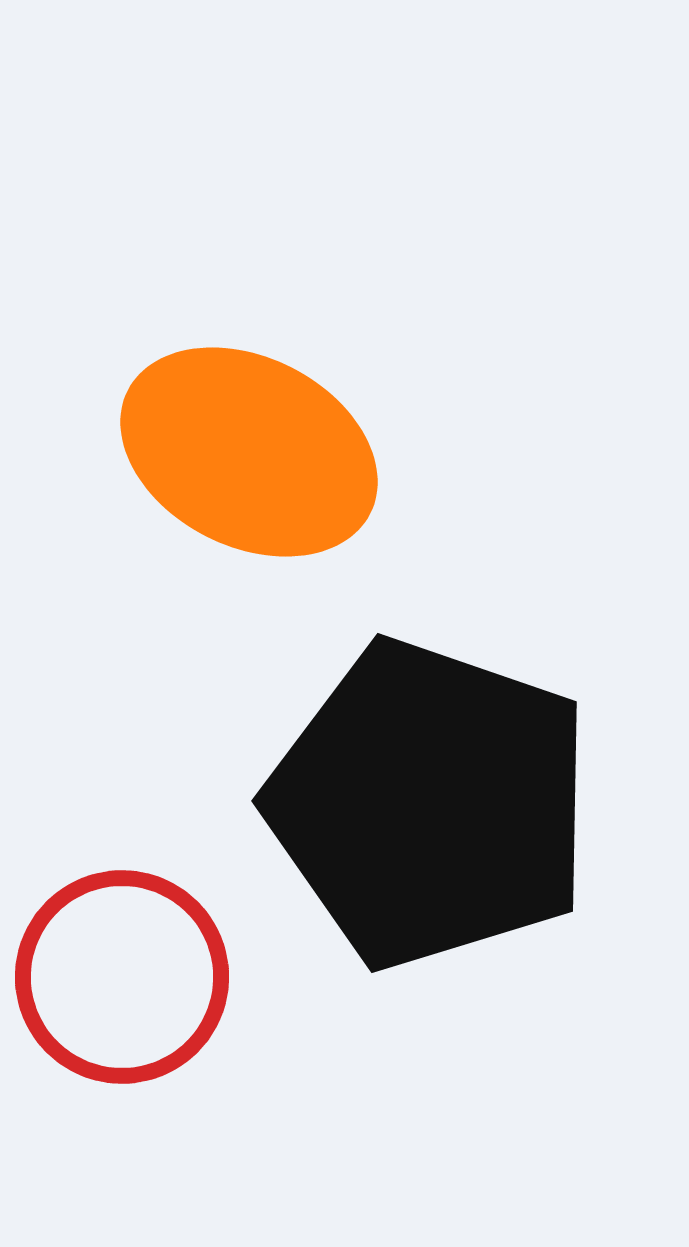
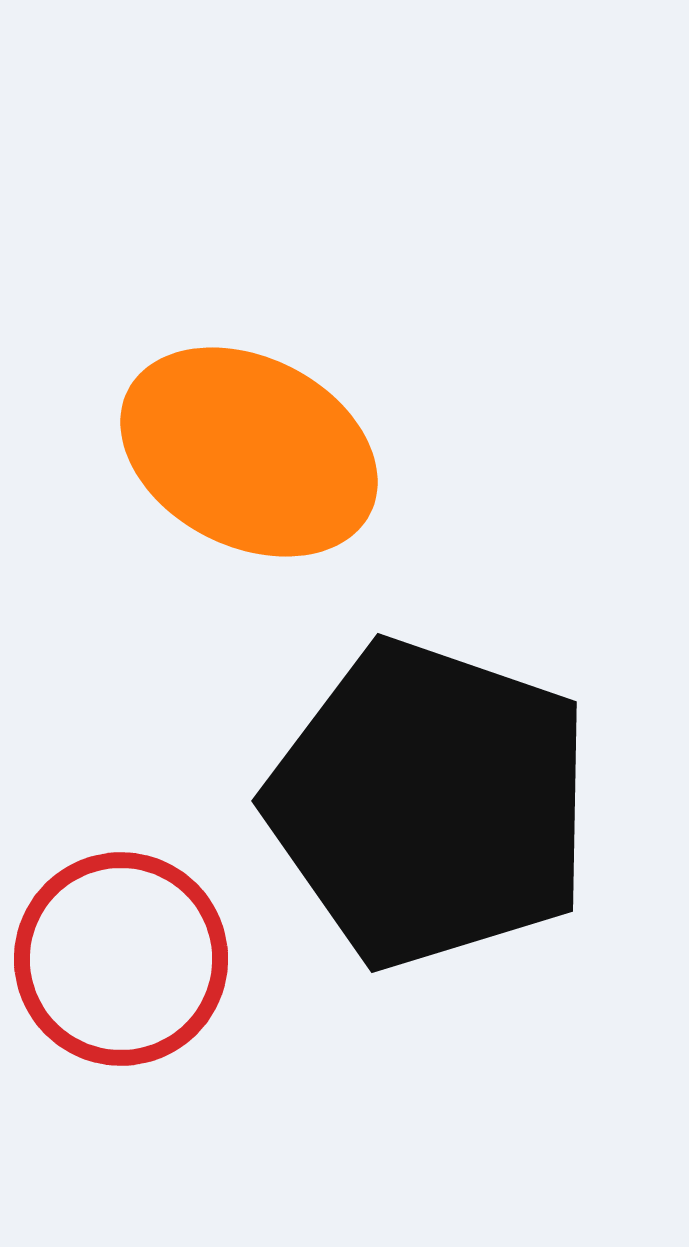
red circle: moved 1 px left, 18 px up
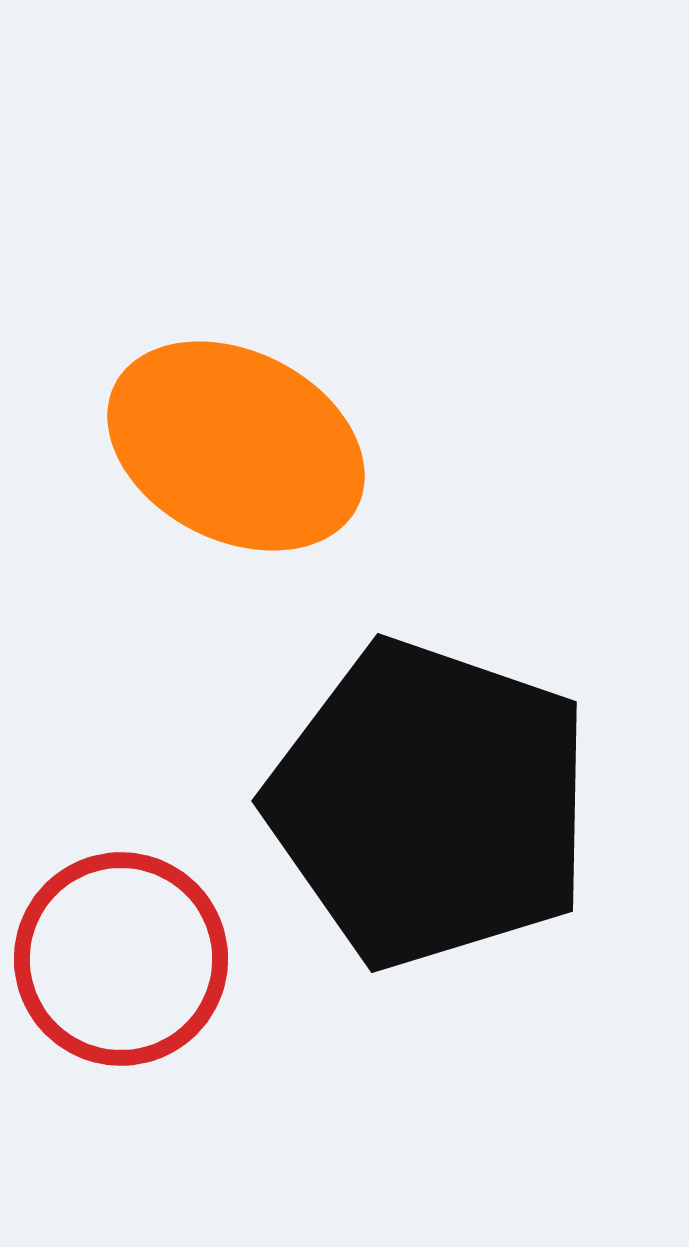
orange ellipse: moved 13 px left, 6 px up
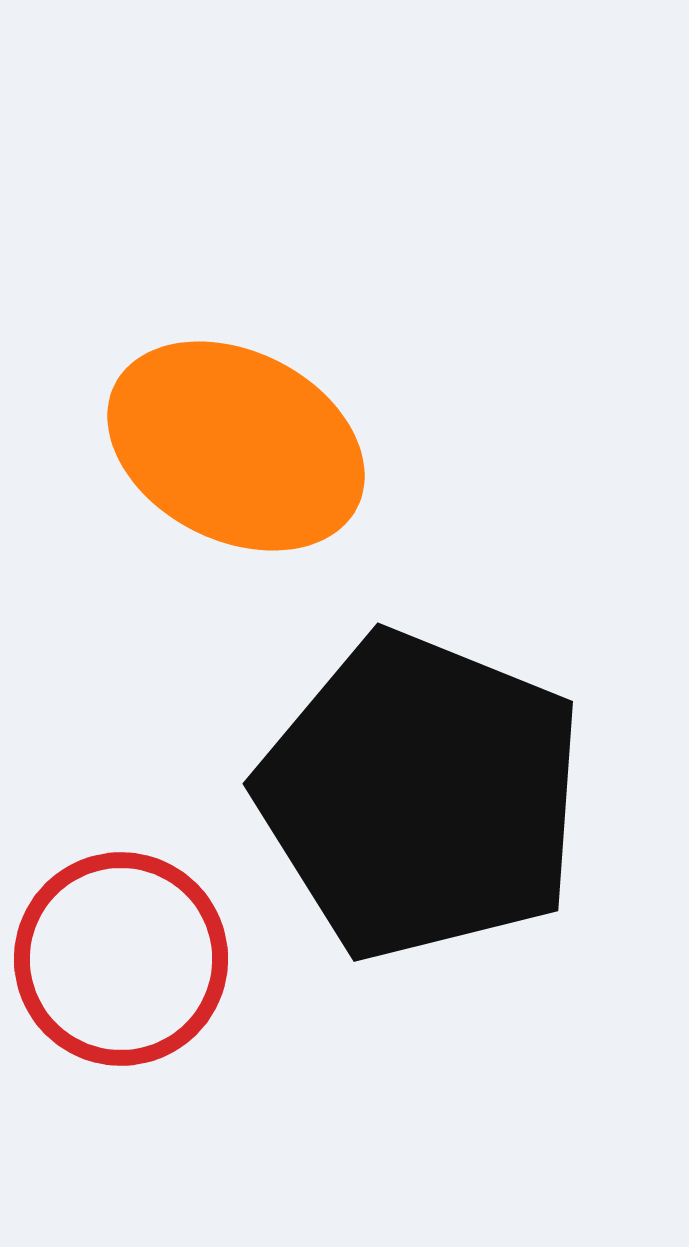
black pentagon: moved 9 px left, 8 px up; rotated 3 degrees clockwise
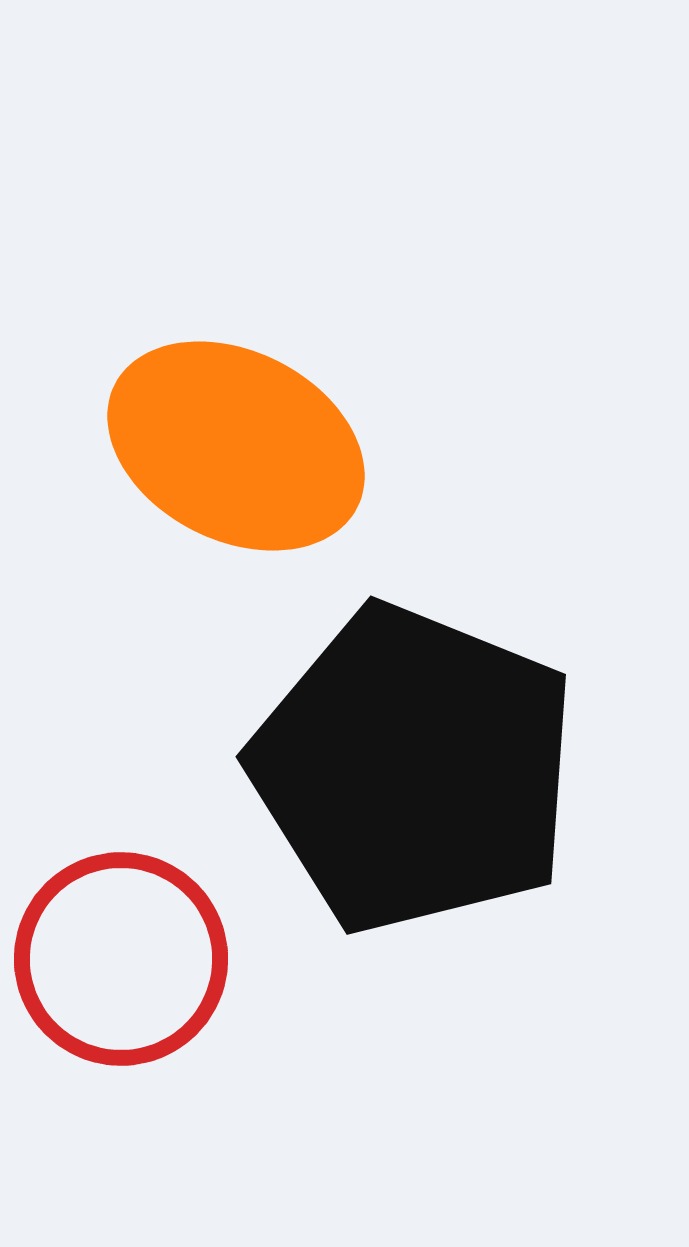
black pentagon: moved 7 px left, 27 px up
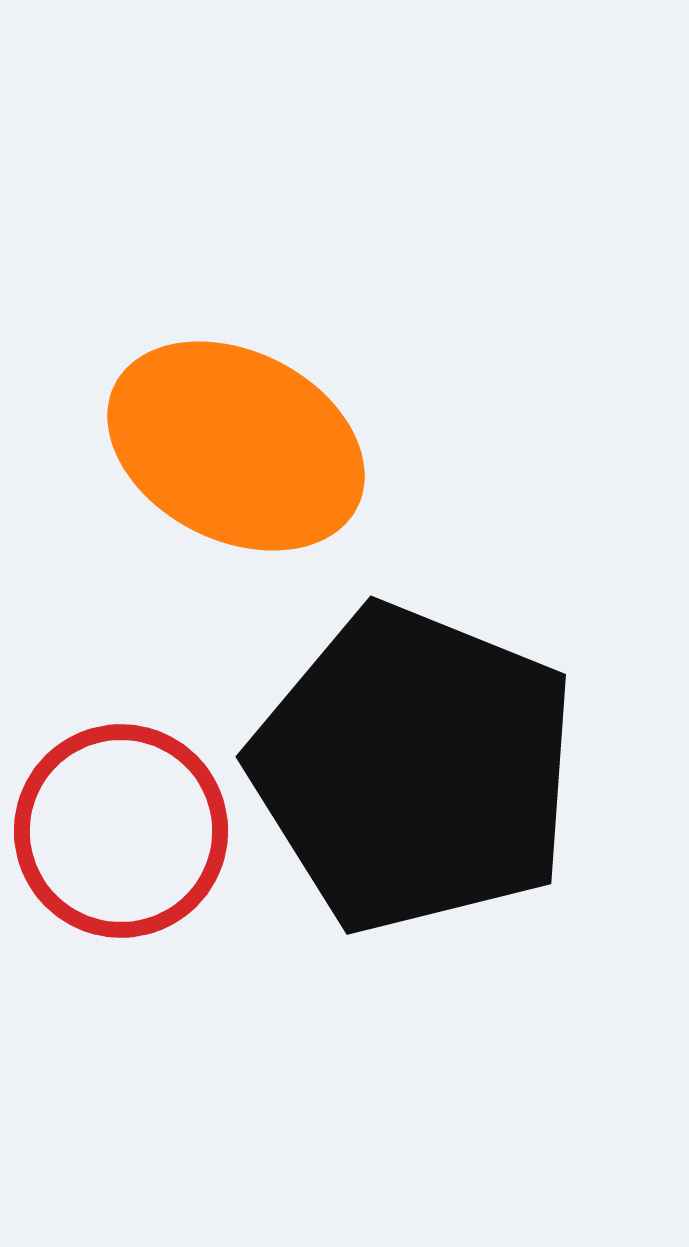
red circle: moved 128 px up
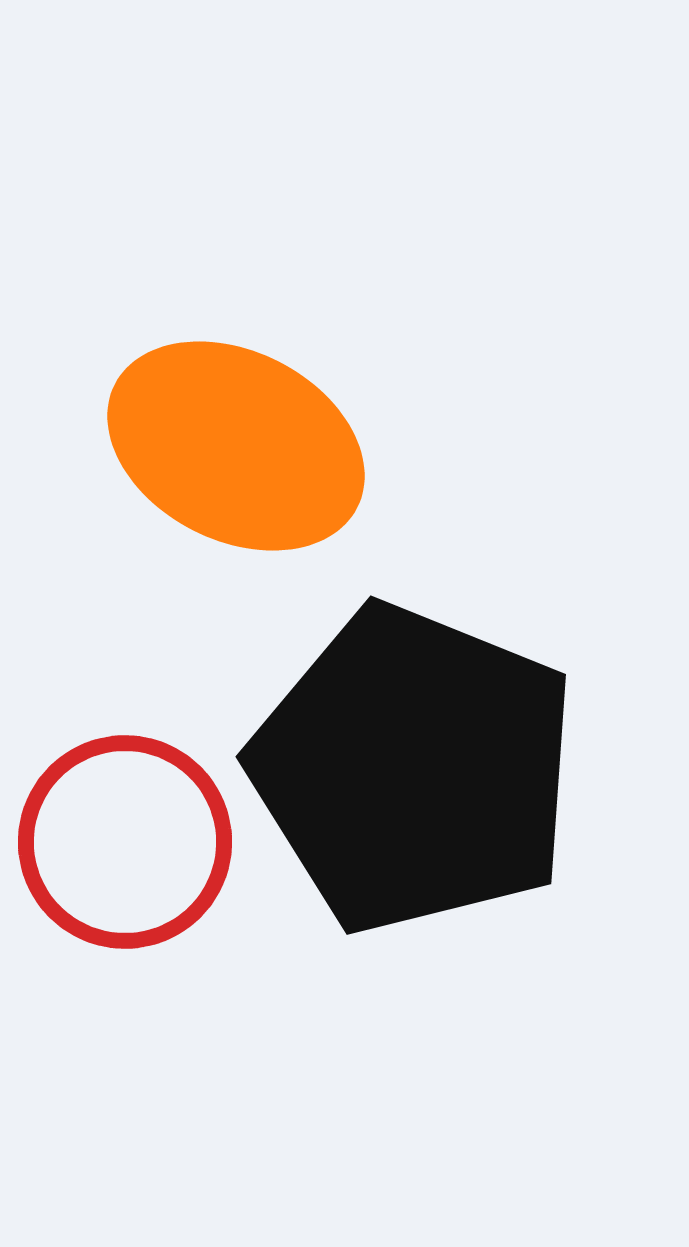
red circle: moved 4 px right, 11 px down
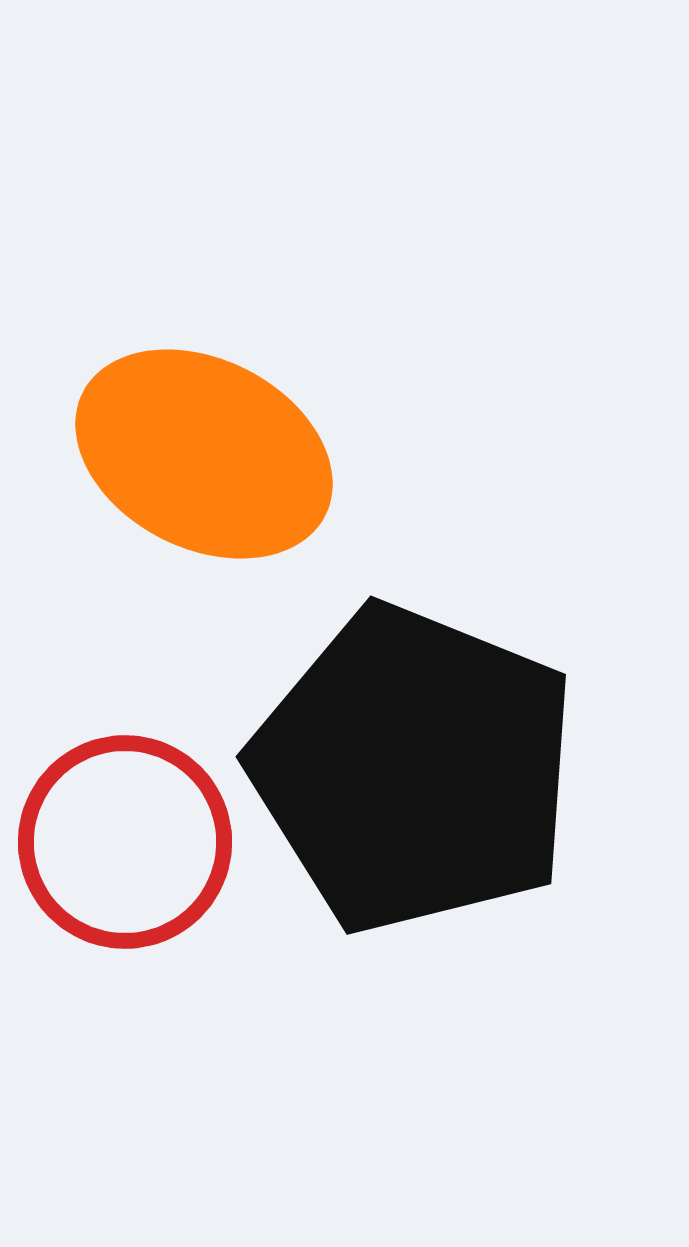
orange ellipse: moved 32 px left, 8 px down
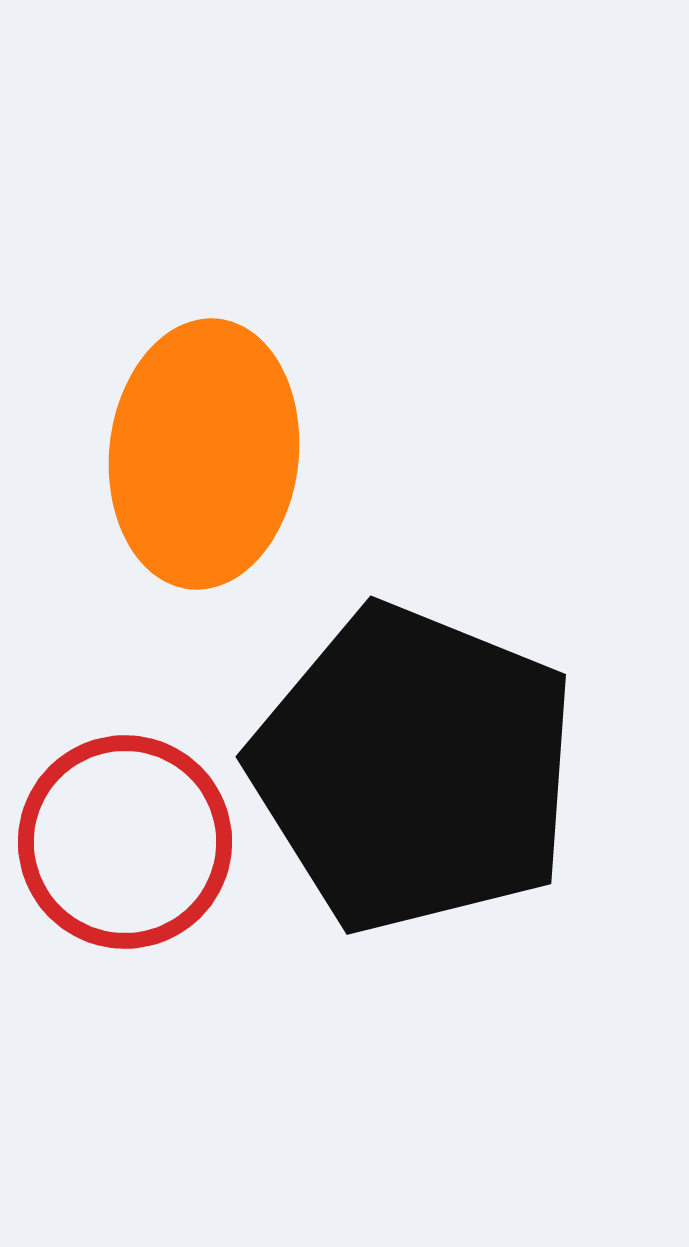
orange ellipse: rotated 69 degrees clockwise
